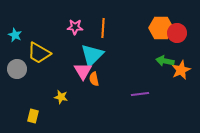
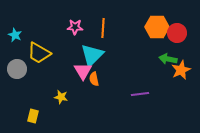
orange hexagon: moved 4 px left, 1 px up
green arrow: moved 3 px right, 2 px up
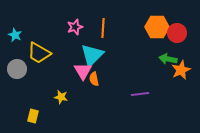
pink star: rotated 21 degrees counterclockwise
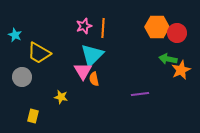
pink star: moved 9 px right, 1 px up
gray circle: moved 5 px right, 8 px down
